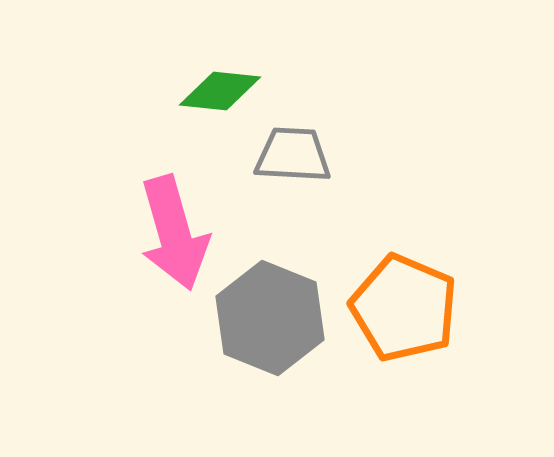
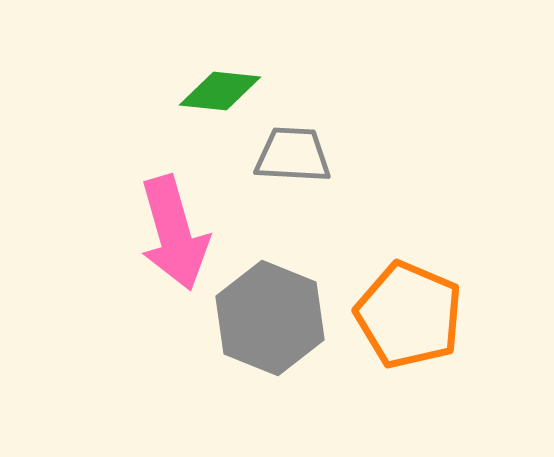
orange pentagon: moved 5 px right, 7 px down
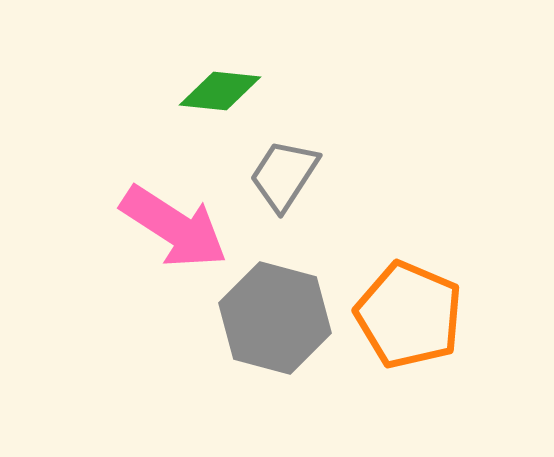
gray trapezoid: moved 9 px left, 20 px down; rotated 60 degrees counterclockwise
pink arrow: moved 6 px up; rotated 41 degrees counterclockwise
gray hexagon: moved 5 px right; rotated 7 degrees counterclockwise
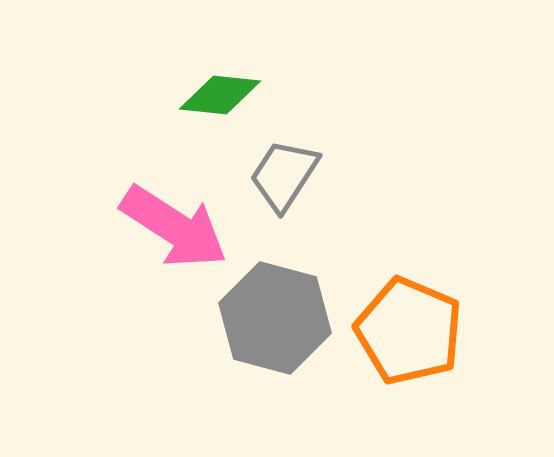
green diamond: moved 4 px down
orange pentagon: moved 16 px down
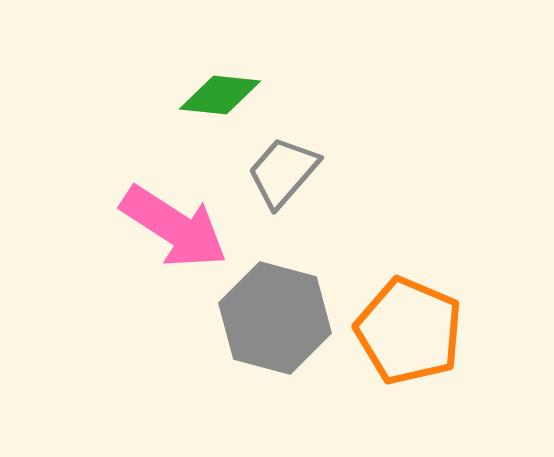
gray trapezoid: moved 1 px left, 3 px up; rotated 8 degrees clockwise
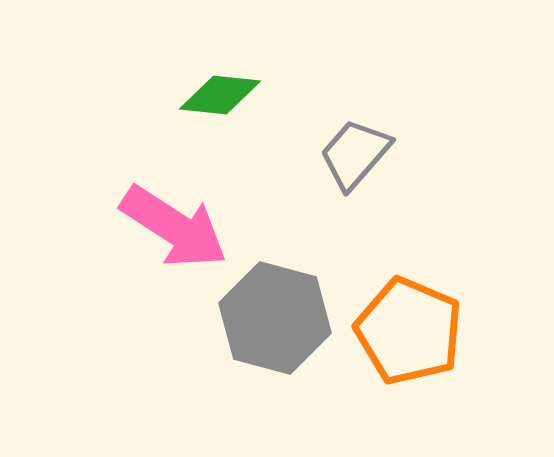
gray trapezoid: moved 72 px right, 18 px up
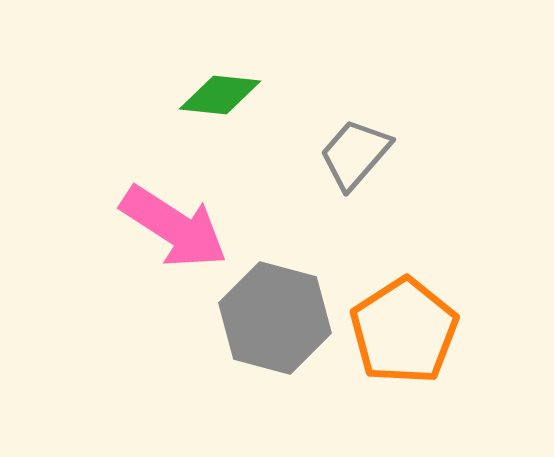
orange pentagon: moved 5 px left; rotated 16 degrees clockwise
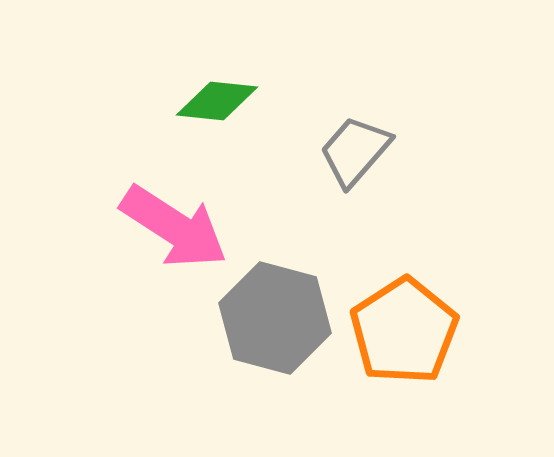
green diamond: moved 3 px left, 6 px down
gray trapezoid: moved 3 px up
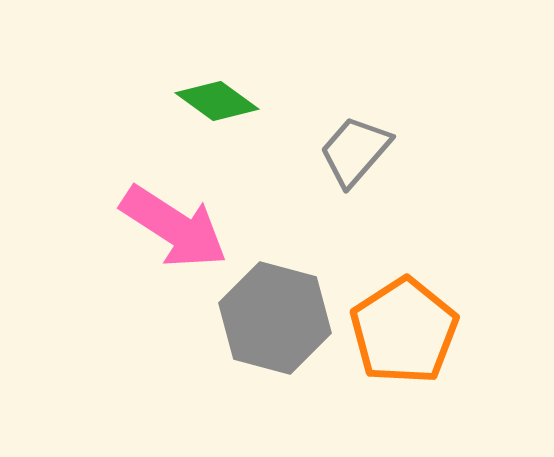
green diamond: rotated 30 degrees clockwise
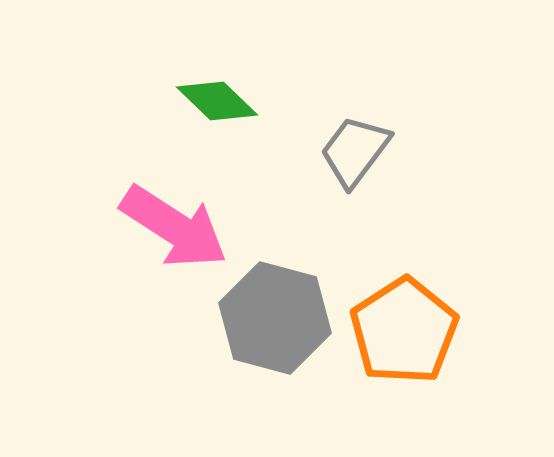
green diamond: rotated 8 degrees clockwise
gray trapezoid: rotated 4 degrees counterclockwise
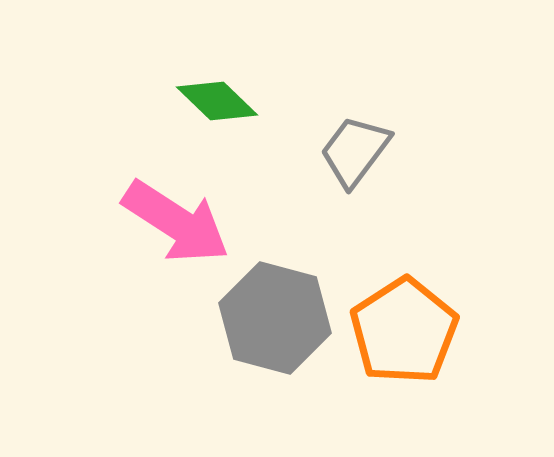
pink arrow: moved 2 px right, 5 px up
